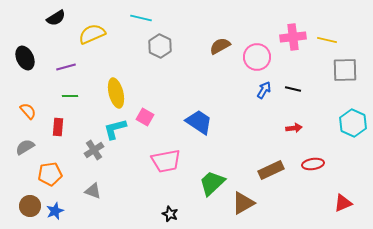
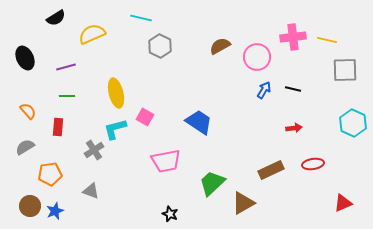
green line: moved 3 px left
gray triangle: moved 2 px left
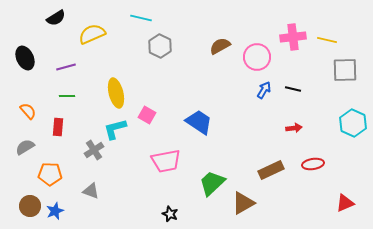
pink square: moved 2 px right, 2 px up
orange pentagon: rotated 10 degrees clockwise
red triangle: moved 2 px right
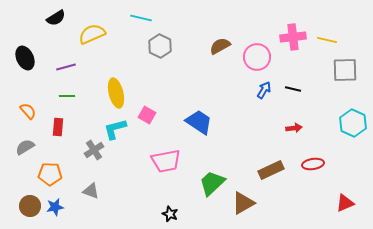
blue star: moved 4 px up; rotated 12 degrees clockwise
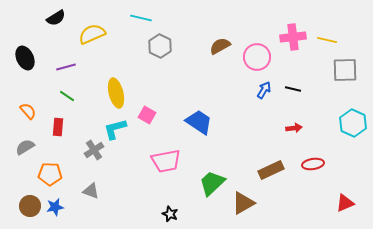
green line: rotated 35 degrees clockwise
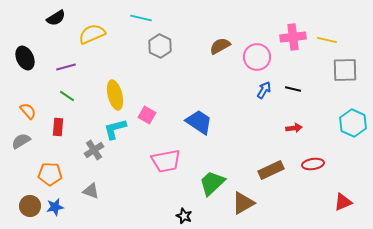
yellow ellipse: moved 1 px left, 2 px down
gray semicircle: moved 4 px left, 6 px up
red triangle: moved 2 px left, 1 px up
black star: moved 14 px right, 2 px down
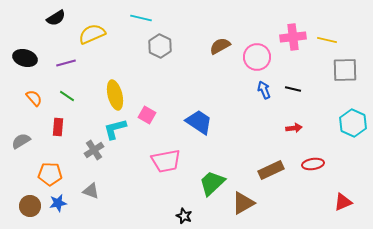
black ellipse: rotated 50 degrees counterclockwise
purple line: moved 4 px up
blue arrow: rotated 54 degrees counterclockwise
orange semicircle: moved 6 px right, 13 px up
blue star: moved 3 px right, 4 px up
